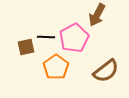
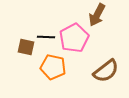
brown square: rotated 24 degrees clockwise
orange pentagon: moved 3 px left; rotated 25 degrees counterclockwise
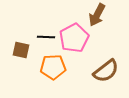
brown square: moved 5 px left, 3 px down
orange pentagon: rotated 15 degrees counterclockwise
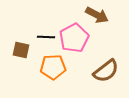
brown arrow: rotated 90 degrees counterclockwise
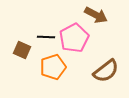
brown arrow: moved 1 px left
brown square: moved 1 px right; rotated 12 degrees clockwise
orange pentagon: rotated 15 degrees counterclockwise
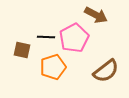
brown square: rotated 12 degrees counterclockwise
